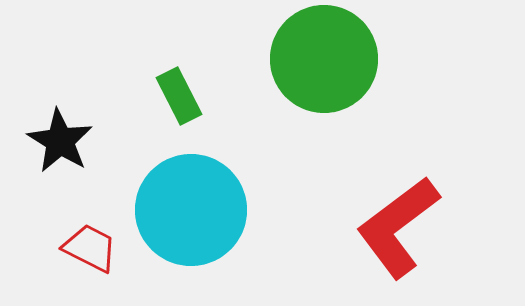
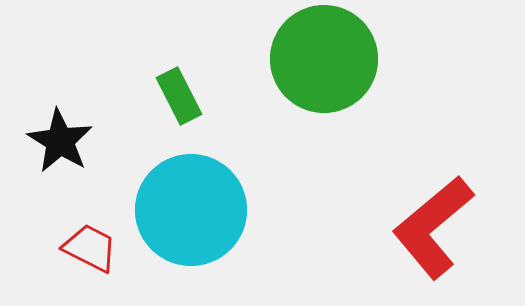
red L-shape: moved 35 px right; rotated 3 degrees counterclockwise
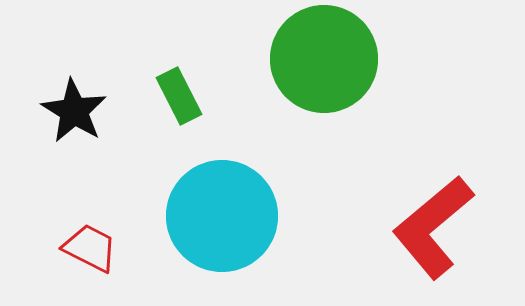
black star: moved 14 px right, 30 px up
cyan circle: moved 31 px right, 6 px down
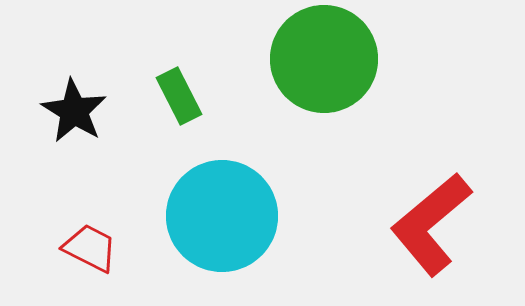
red L-shape: moved 2 px left, 3 px up
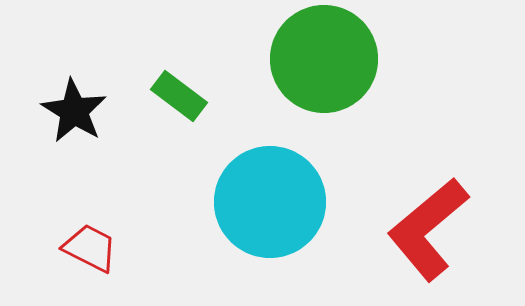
green rectangle: rotated 26 degrees counterclockwise
cyan circle: moved 48 px right, 14 px up
red L-shape: moved 3 px left, 5 px down
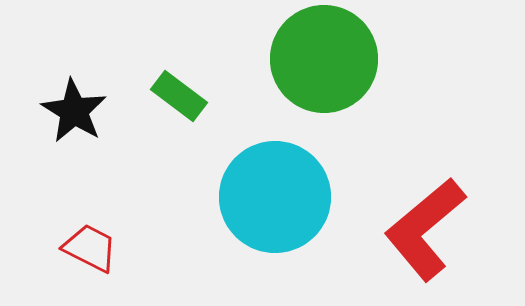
cyan circle: moved 5 px right, 5 px up
red L-shape: moved 3 px left
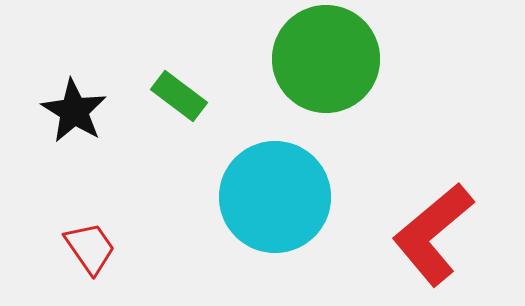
green circle: moved 2 px right
red L-shape: moved 8 px right, 5 px down
red trapezoid: rotated 28 degrees clockwise
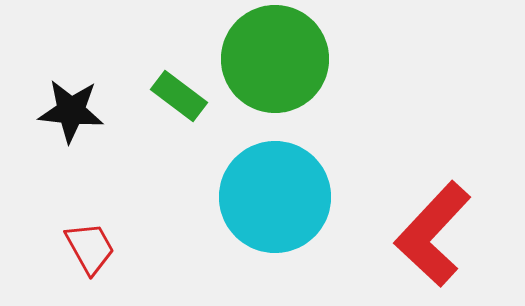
green circle: moved 51 px left
black star: moved 3 px left; rotated 26 degrees counterclockwise
red L-shape: rotated 7 degrees counterclockwise
red trapezoid: rotated 6 degrees clockwise
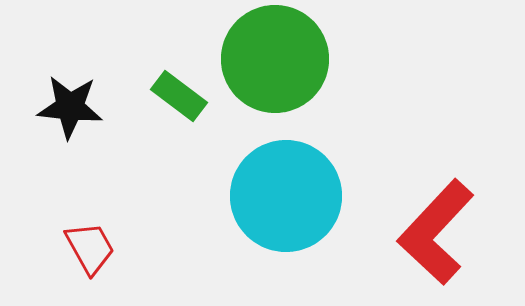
black star: moved 1 px left, 4 px up
cyan circle: moved 11 px right, 1 px up
red L-shape: moved 3 px right, 2 px up
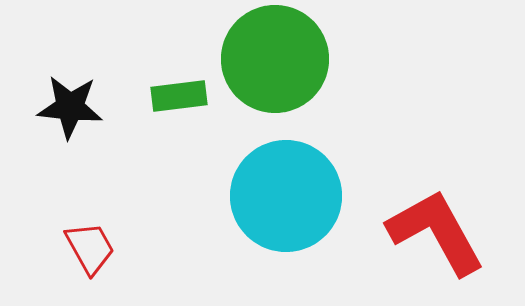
green rectangle: rotated 44 degrees counterclockwise
red L-shape: rotated 108 degrees clockwise
